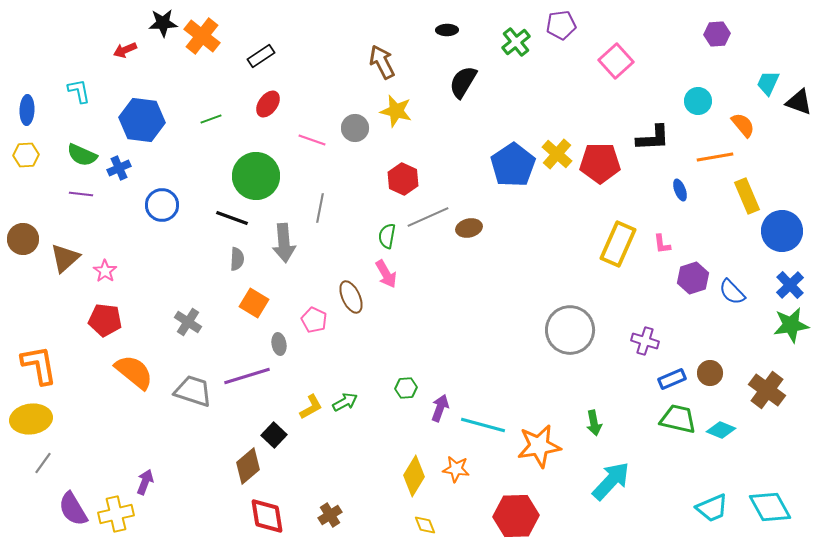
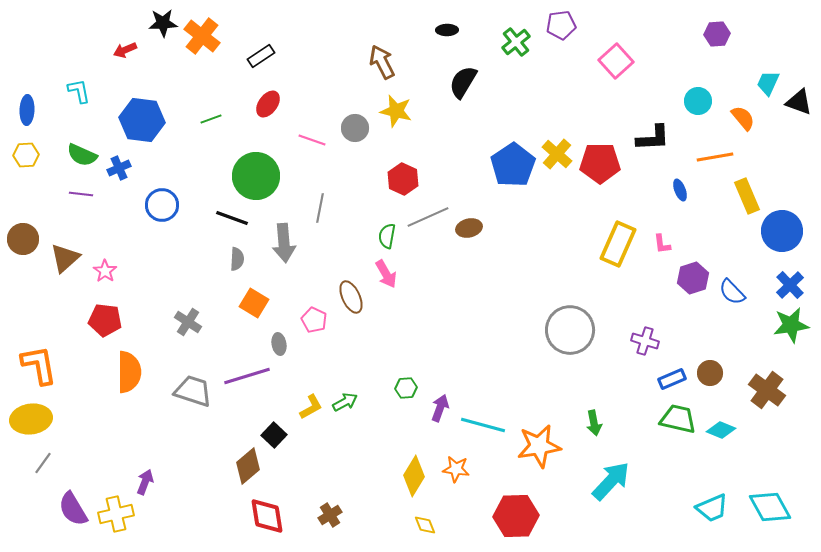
orange semicircle at (743, 125): moved 7 px up
orange semicircle at (134, 372): moved 5 px left; rotated 51 degrees clockwise
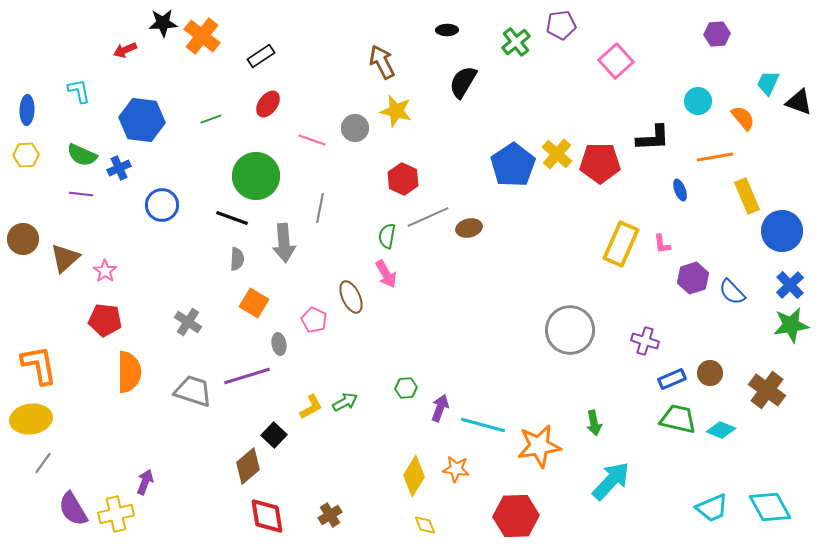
yellow rectangle at (618, 244): moved 3 px right
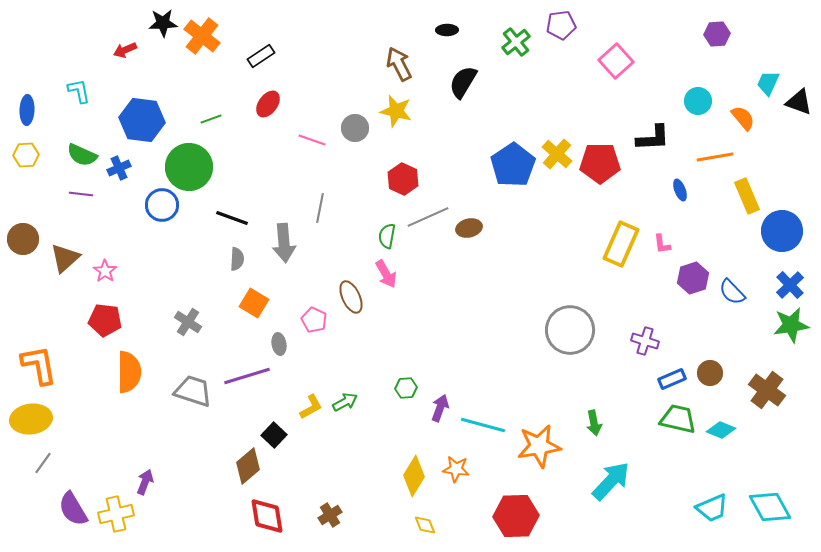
brown arrow at (382, 62): moved 17 px right, 2 px down
green circle at (256, 176): moved 67 px left, 9 px up
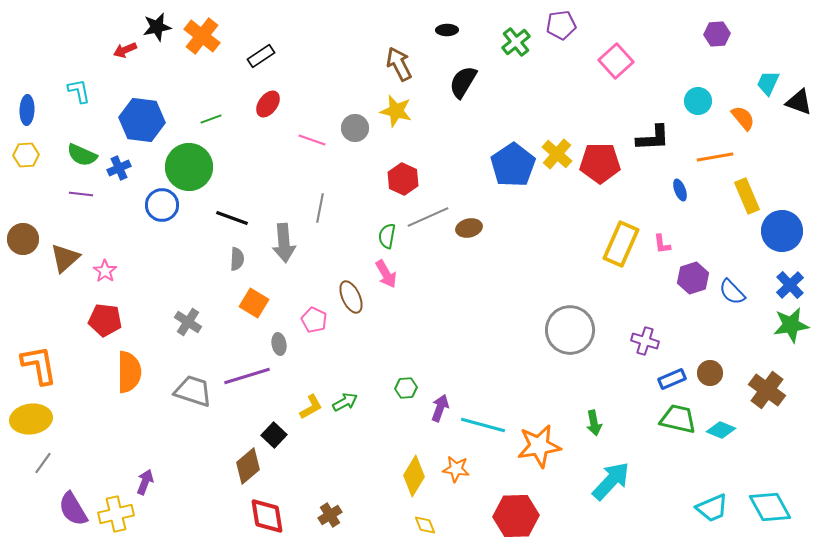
black star at (163, 23): moved 6 px left, 4 px down; rotated 8 degrees counterclockwise
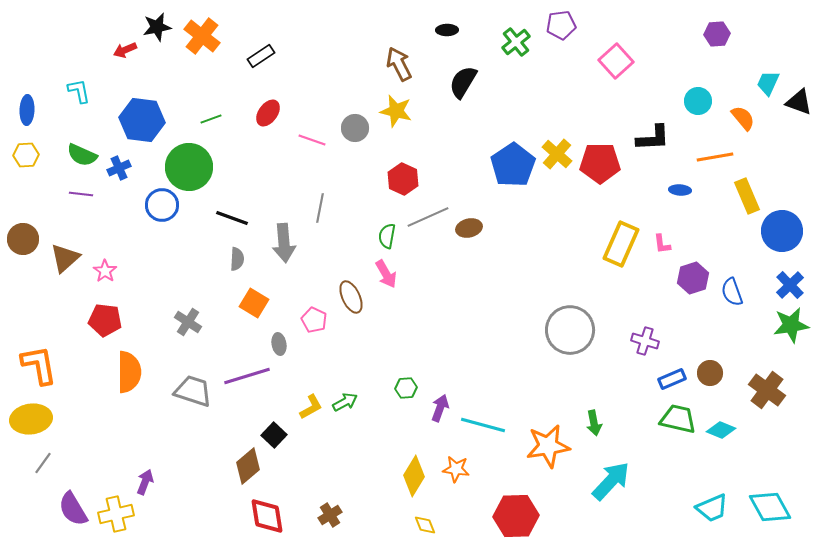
red ellipse at (268, 104): moved 9 px down
blue ellipse at (680, 190): rotated 65 degrees counterclockwise
blue semicircle at (732, 292): rotated 24 degrees clockwise
orange star at (539, 446): moved 9 px right
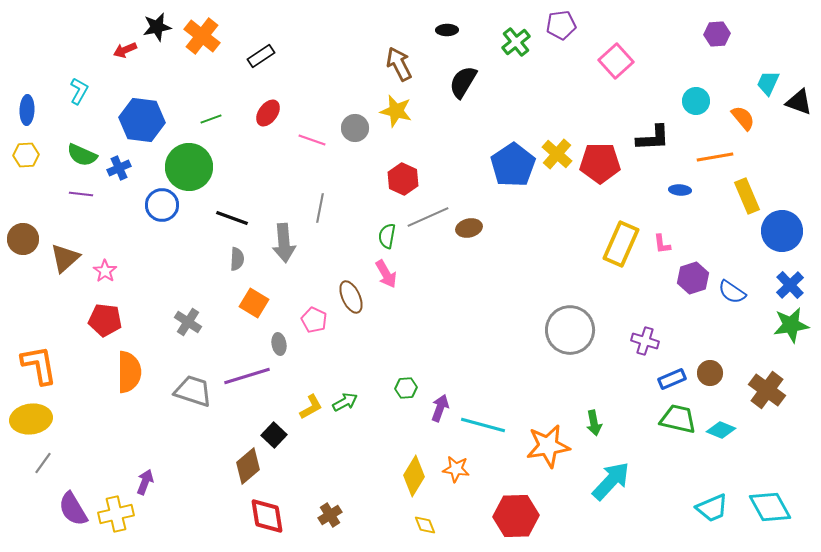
cyan L-shape at (79, 91): rotated 40 degrees clockwise
cyan circle at (698, 101): moved 2 px left
blue semicircle at (732, 292): rotated 36 degrees counterclockwise
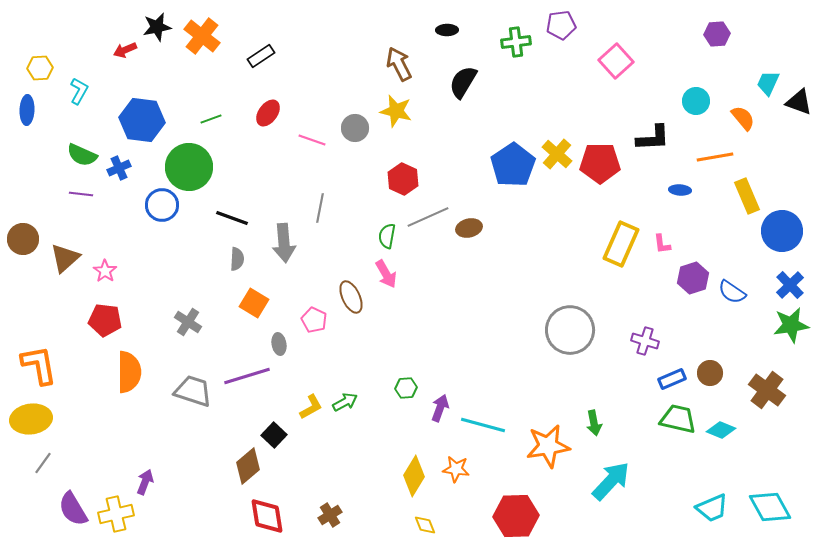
green cross at (516, 42): rotated 32 degrees clockwise
yellow hexagon at (26, 155): moved 14 px right, 87 px up
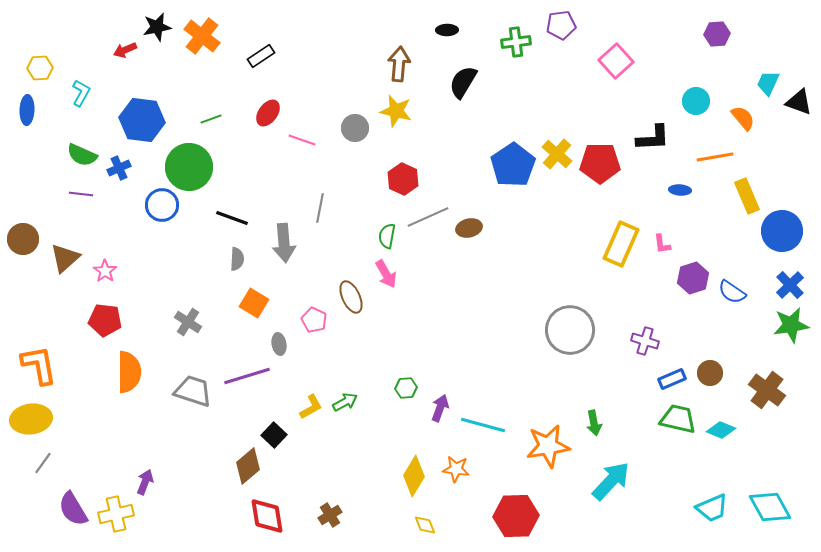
brown arrow at (399, 64): rotated 32 degrees clockwise
cyan L-shape at (79, 91): moved 2 px right, 2 px down
pink line at (312, 140): moved 10 px left
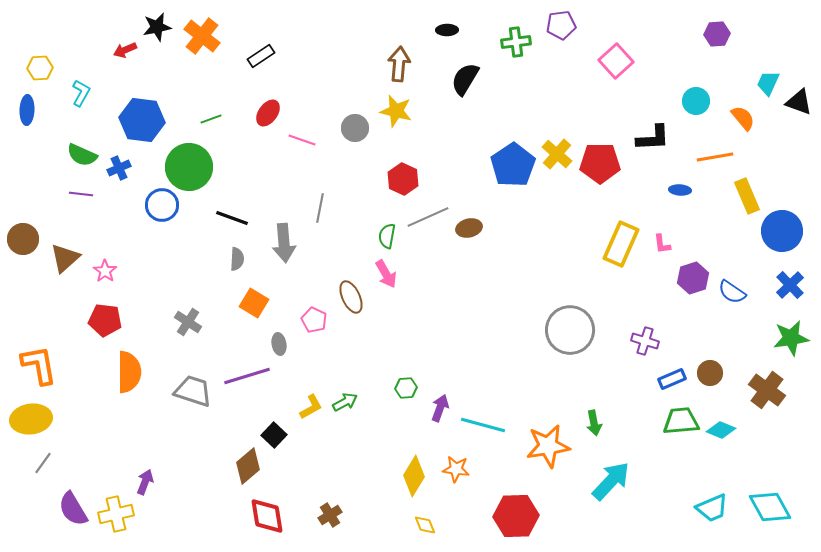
black semicircle at (463, 82): moved 2 px right, 3 px up
green star at (791, 325): moved 13 px down
green trapezoid at (678, 419): moved 3 px right, 2 px down; rotated 18 degrees counterclockwise
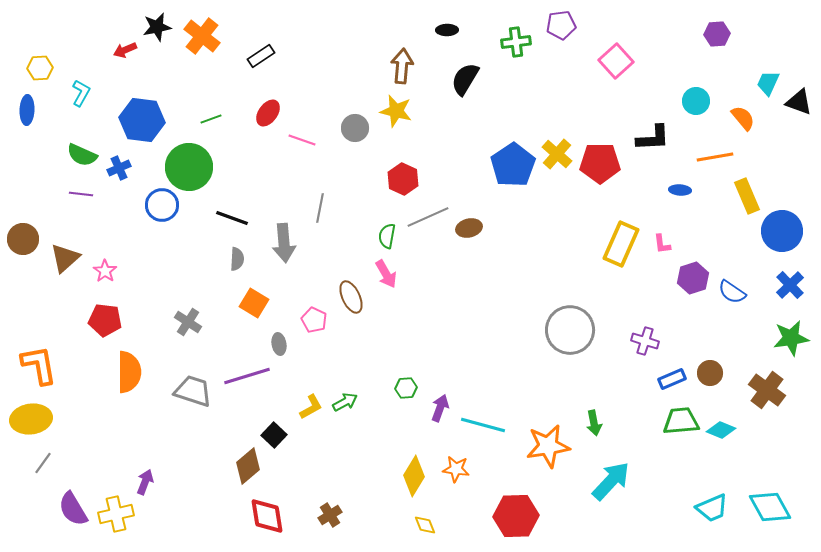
brown arrow at (399, 64): moved 3 px right, 2 px down
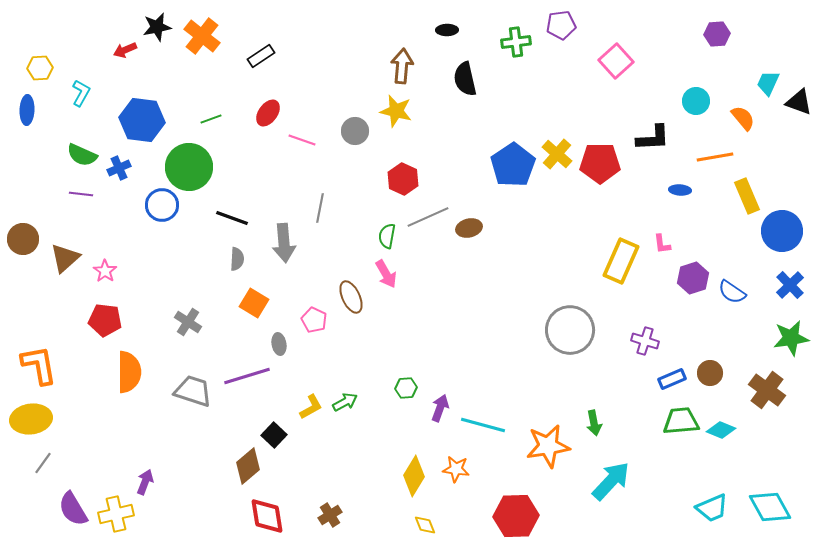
black semicircle at (465, 79): rotated 44 degrees counterclockwise
gray circle at (355, 128): moved 3 px down
yellow rectangle at (621, 244): moved 17 px down
